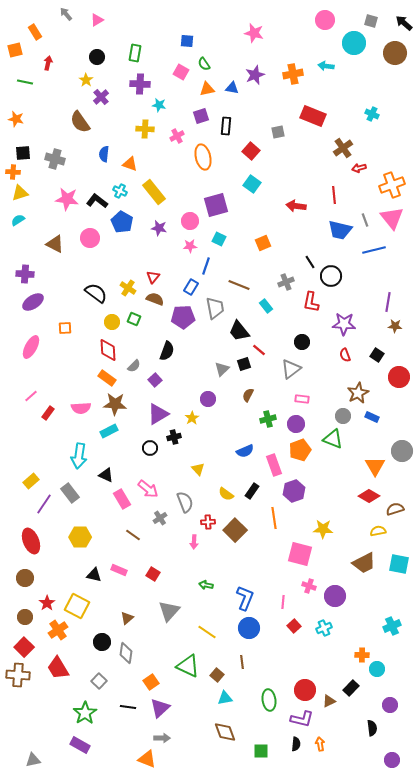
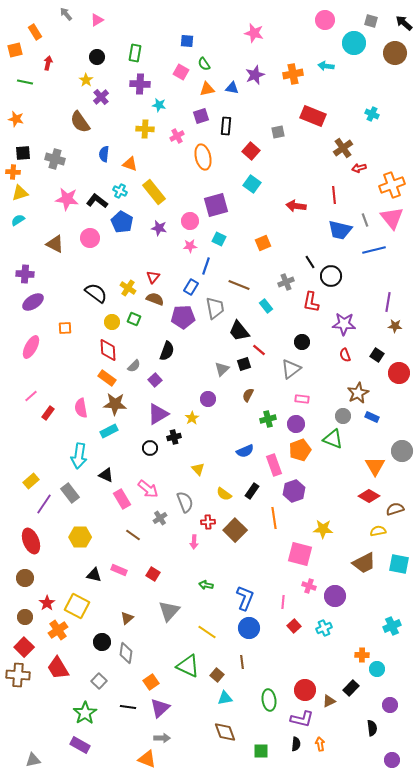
red circle at (399, 377): moved 4 px up
pink semicircle at (81, 408): rotated 84 degrees clockwise
yellow semicircle at (226, 494): moved 2 px left
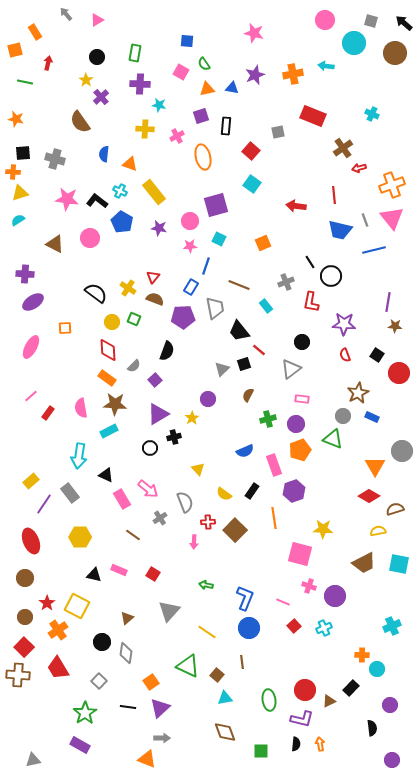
pink line at (283, 602): rotated 72 degrees counterclockwise
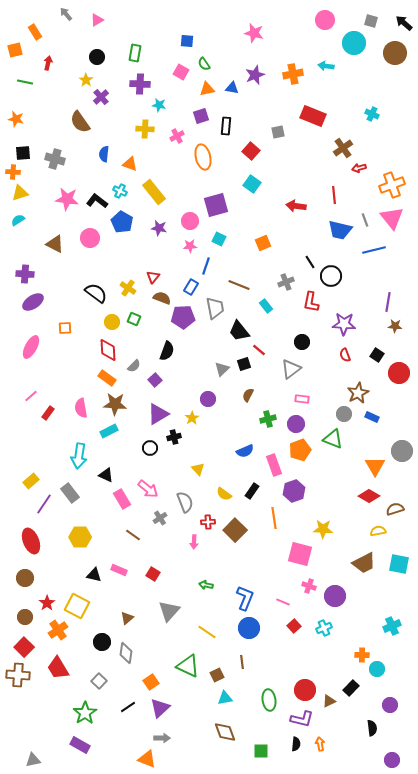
brown semicircle at (155, 299): moved 7 px right, 1 px up
gray circle at (343, 416): moved 1 px right, 2 px up
brown square at (217, 675): rotated 24 degrees clockwise
black line at (128, 707): rotated 42 degrees counterclockwise
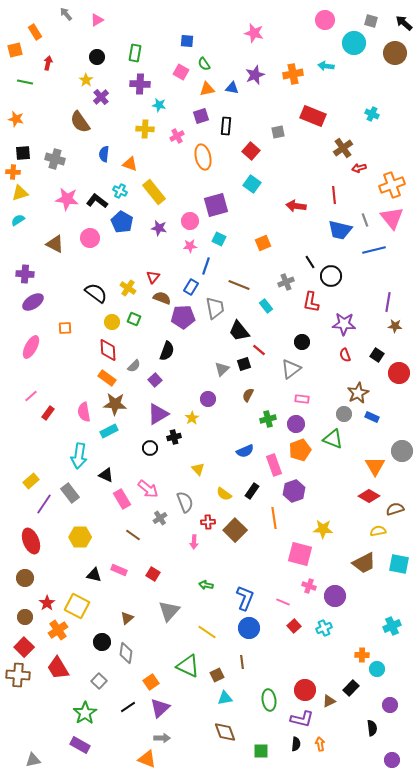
pink semicircle at (81, 408): moved 3 px right, 4 px down
